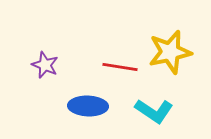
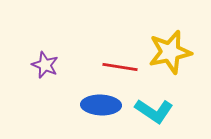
blue ellipse: moved 13 px right, 1 px up
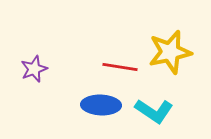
purple star: moved 11 px left, 4 px down; rotated 28 degrees clockwise
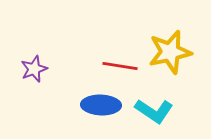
red line: moved 1 px up
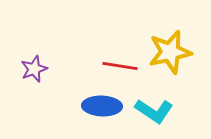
blue ellipse: moved 1 px right, 1 px down
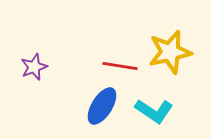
purple star: moved 2 px up
blue ellipse: rotated 60 degrees counterclockwise
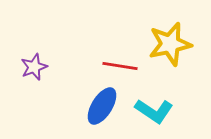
yellow star: moved 8 px up
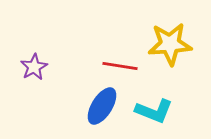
yellow star: rotated 9 degrees clockwise
purple star: rotated 8 degrees counterclockwise
cyan L-shape: rotated 12 degrees counterclockwise
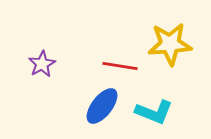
purple star: moved 8 px right, 3 px up
blue ellipse: rotated 6 degrees clockwise
cyan L-shape: moved 1 px down
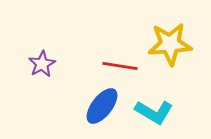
cyan L-shape: rotated 9 degrees clockwise
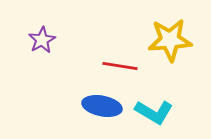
yellow star: moved 4 px up
purple star: moved 24 px up
blue ellipse: rotated 63 degrees clockwise
